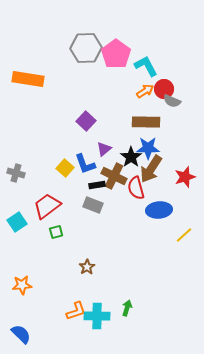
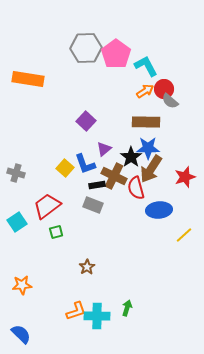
gray semicircle: moved 2 px left; rotated 18 degrees clockwise
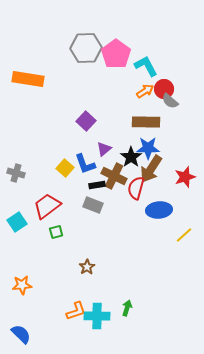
red semicircle: rotated 30 degrees clockwise
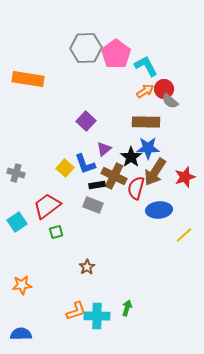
brown arrow: moved 4 px right, 3 px down
blue semicircle: rotated 45 degrees counterclockwise
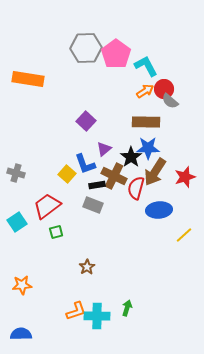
yellow square: moved 2 px right, 6 px down
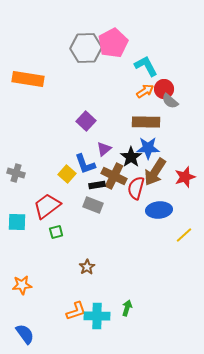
pink pentagon: moved 3 px left, 11 px up; rotated 8 degrees clockwise
cyan square: rotated 36 degrees clockwise
blue semicircle: moved 4 px right; rotated 55 degrees clockwise
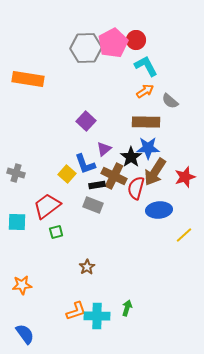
red circle: moved 28 px left, 49 px up
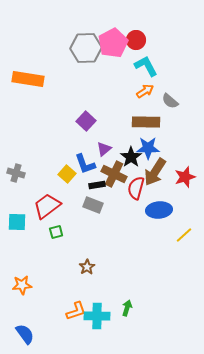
brown cross: moved 2 px up
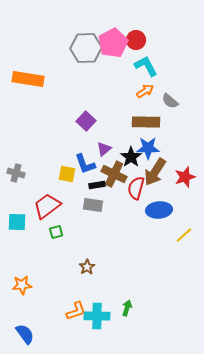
yellow square: rotated 30 degrees counterclockwise
gray rectangle: rotated 12 degrees counterclockwise
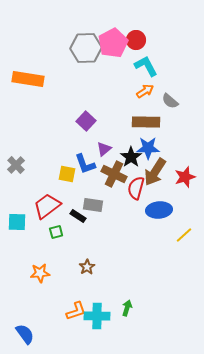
gray cross: moved 8 px up; rotated 30 degrees clockwise
black rectangle: moved 19 px left, 31 px down; rotated 42 degrees clockwise
orange star: moved 18 px right, 12 px up
